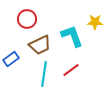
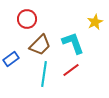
yellow star: rotated 28 degrees counterclockwise
cyan L-shape: moved 1 px right, 7 px down
brown trapezoid: rotated 20 degrees counterclockwise
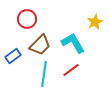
cyan L-shape: rotated 10 degrees counterclockwise
blue rectangle: moved 2 px right, 3 px up
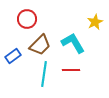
red line: rotated 36 degrees clockwise
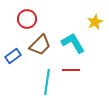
cyan line: moved 3 px right, 8 px down
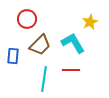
yellow star: moved 5 px left
blue rectangle: rotated 49 degrees counterclockwise
cyan line: moved 3 px left, 3 px up
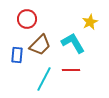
blue rectangle: moved 4 px right, 1 px up
cyan line: rotated 20 degrees clockwise
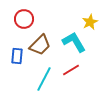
red circle: moved 3 px left
cyan L-shape: moved 1 px right, 1 px up
blue rectangle: moved 1 px down
red line: rotated 30 degrees counterclockwise
